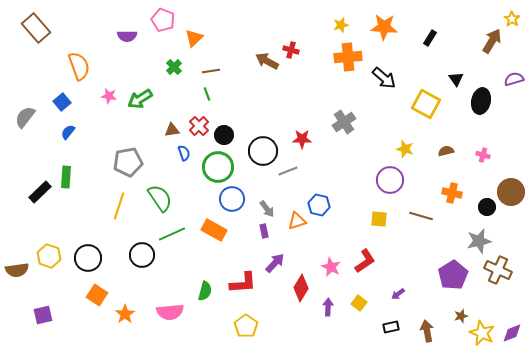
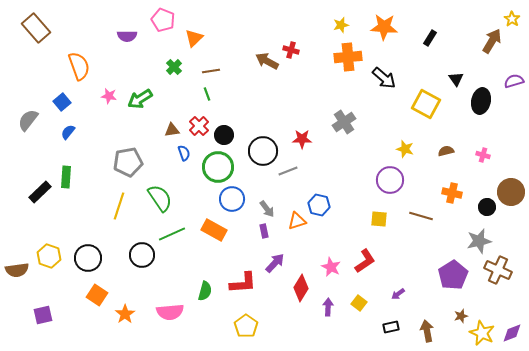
purple semicircle at (514, 79): moved 2 px down
gray semicircle at (25, 117): moved 3 px right, 3 px down
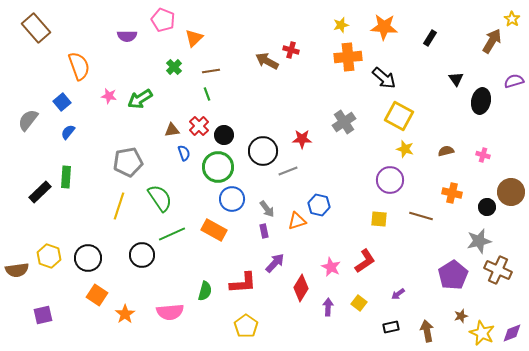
yellow square at (426, 104): moved 27 px left, 12 px down
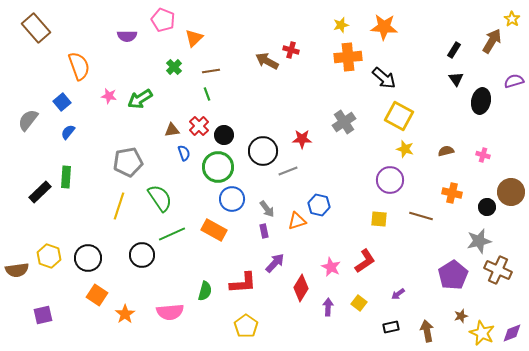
black rectangle at (430, 38): moved 24 px right, 12 px down
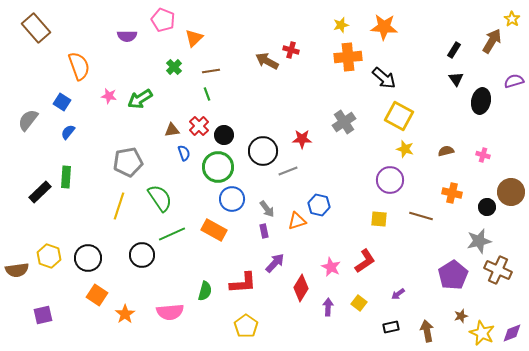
blue square at (62, 102): rotated 18 degrees counterclockwise
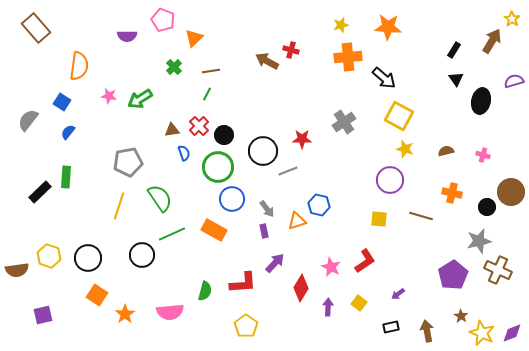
orange star at (384, 27): moved 4 px right
orange semicircle at (79, 66): rotated 28 degrees clockwise
green line at (207, 94): rotated 48 degrees clockwise
brown star at (461, 316): rotated 24 degrees counterclockwise
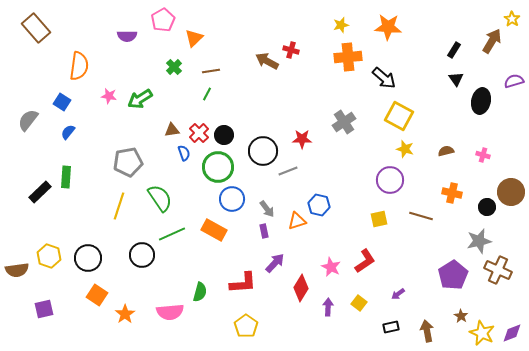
pink pentagon at (163, 20): rotated 20 degrees clockwise
red cross at (199, 126): moved 7 px down
yellow square at (379, 219): rotated 18 degrees counterclockwise
green semicircle at (205, 291): moved 5 px left, 1 px down
purple square at (43, 315): moved 1 px right, 6 px up
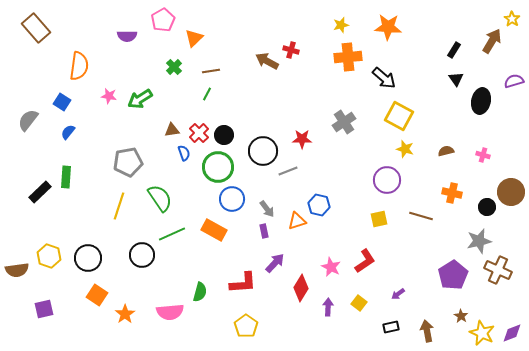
purple circle at (390, 180): moved 3 px left
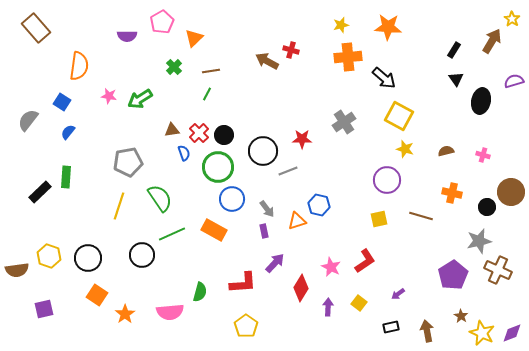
pink pentagon at (163, 20): moved 1 px left, 2 px down
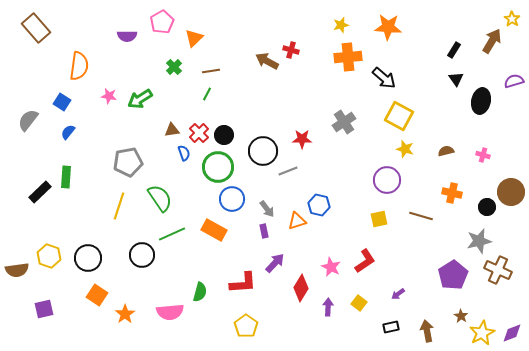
yellow star at (482, 333): rotated 20 degrees clockwise
